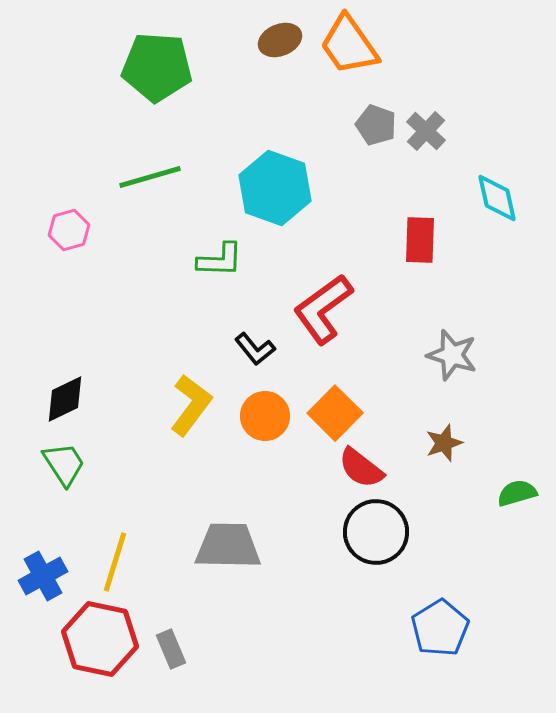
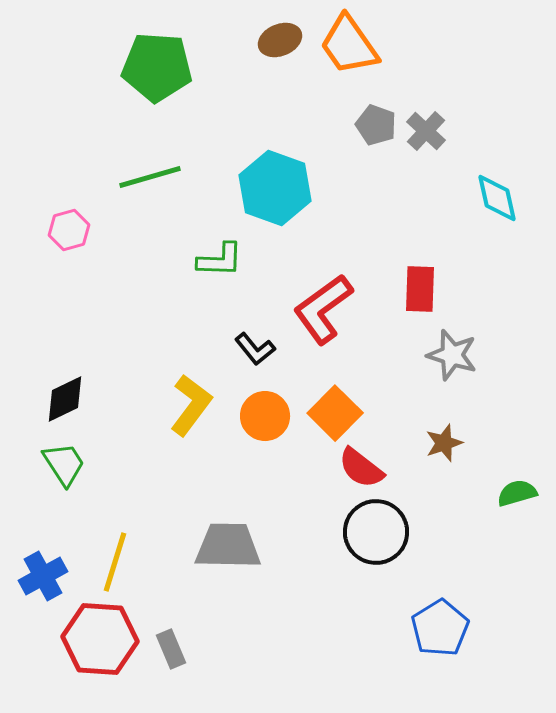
red rectangle: moved 49 px down
red hexagon: rotated 8 degrees counterclockwise
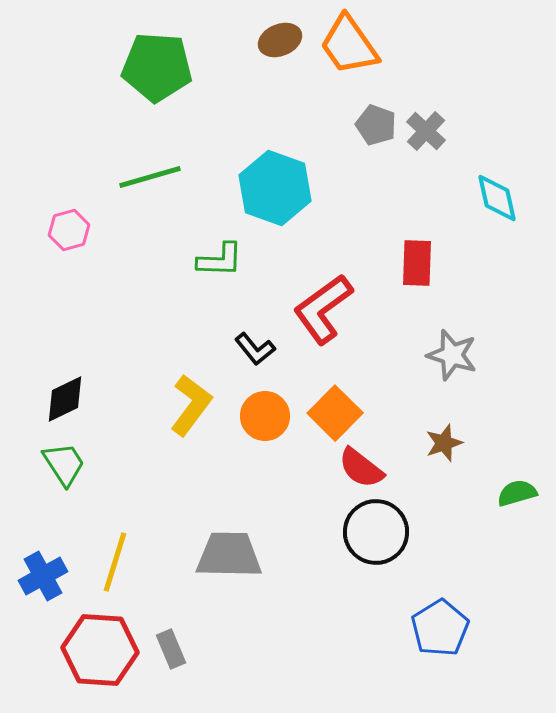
red rectangle: moved 3 px left, 26 px up
gray trapezoid: moved 1 px right, 9 px down
red hexagon: moved 11 px down
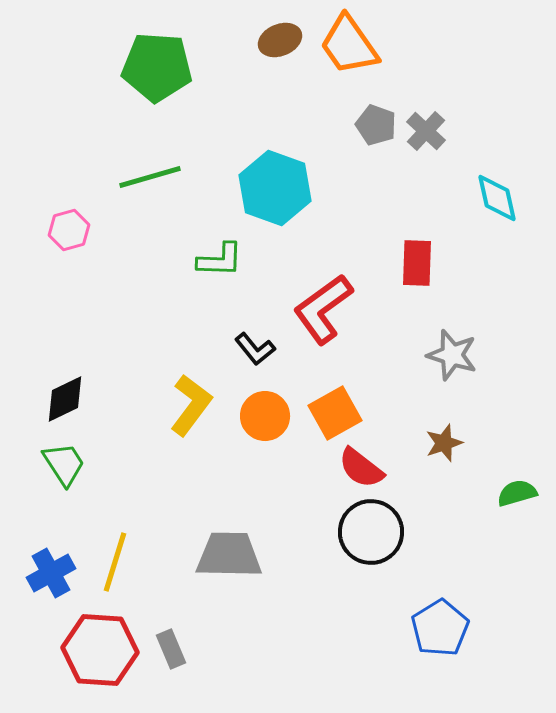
orange square: rotated 16 degrees clockwise
black circle: moved 5 px left
blue cross: moved 8 px right, 3 px up
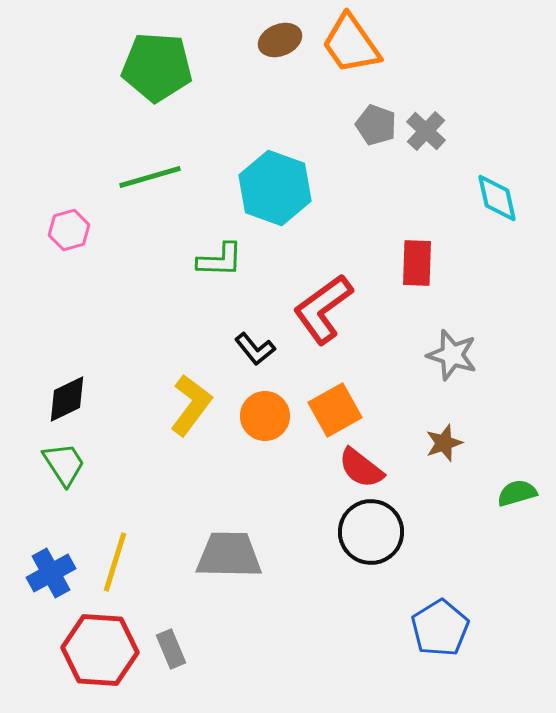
orange trapezoid: moved 2 px right, 1 px up
black diamond: moved 2 px right
orange square: moved 3 px up
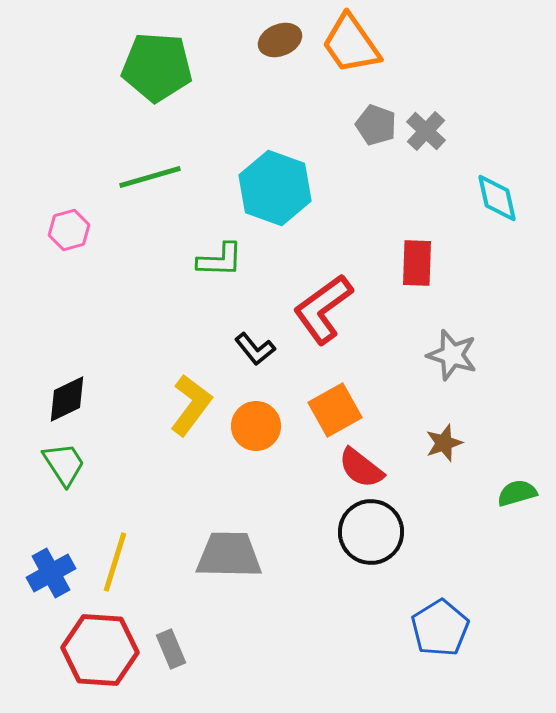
orange circle: moved 9 px left, 10 px down
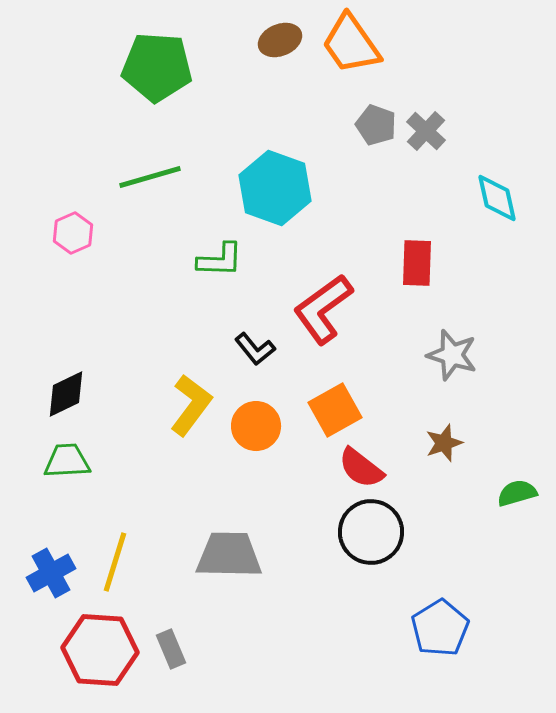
pink hexagon: moved 4 px right, 3 px down; rotated 9 degrees counterclockwise
black diamond: moved 1 px left, 5 px up
green trapezoid: moved 3 px right, 3 px up; rotated 60 degrees counterclockwise
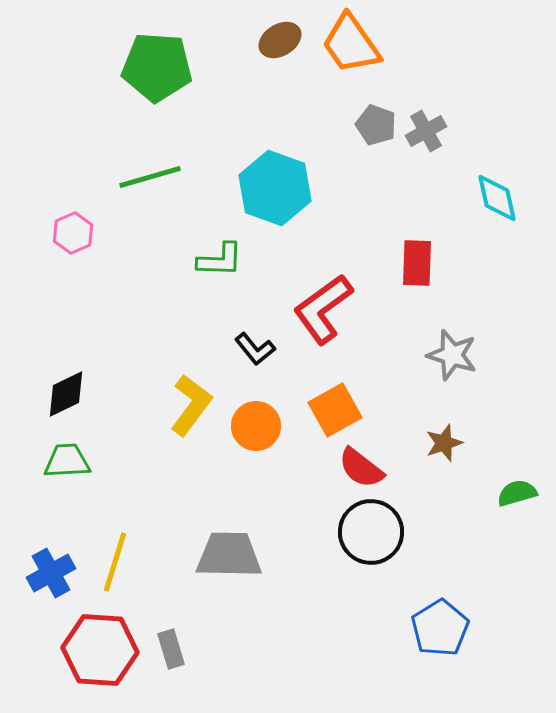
brown ellipse: rotated 9 degrees counterclockwise
gray cross: rotated 18 degrees clockwise
gray rectangle: rotated 6 degrees clockwise
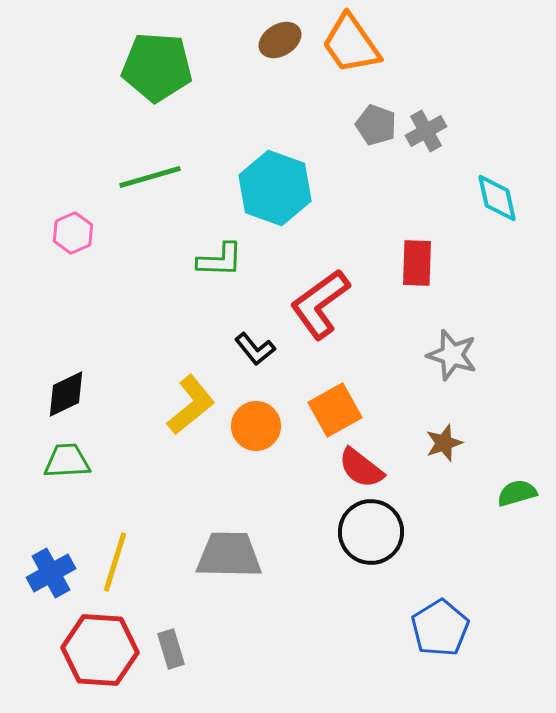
red L-shape: moved 3 px left, 5 px up
yellow L-shape: rotated 14 degrees clockwise
